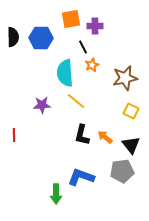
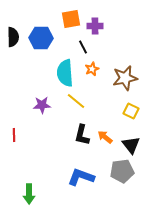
orange star: moved 4 px down
green arrow: moved 27 px left
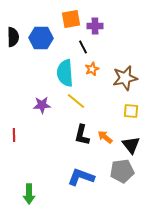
yellow square: rotated 21 degrees counterclockwise
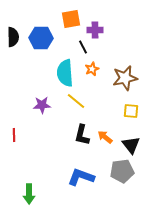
purple cross: moved 4 px down
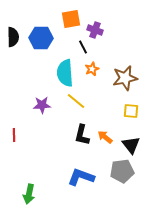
purple cross: rotated 21 degrees clockwise
green arrow: rotated 12 degrees clockwise
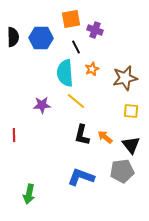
black line: moved 7 px left
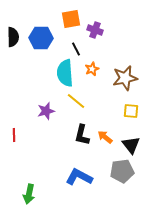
black line: moved 2 px down
purple star: moved 4 px right, 6 px down; rotated 12 degrees counterclockwise
blue L-shape: moved 2 px left; rotated 8 degrees clockwise
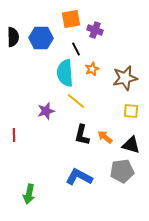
black triangle: rotated 36 degrees counterclockwise
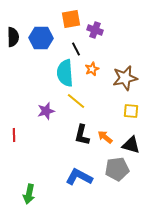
gray pentagon: moved 5 px left, 2 px up
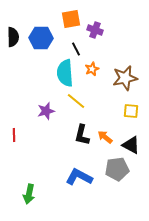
black triangle: rotated 12 degrees clockwise
